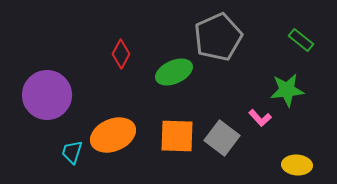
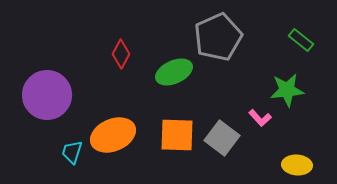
orange square: moved 1 px up
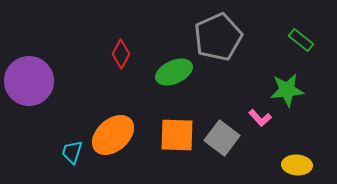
purple circle: moved 18 px left, 14 px up
orange ellipse: rotated 18 degrees counterclockwise
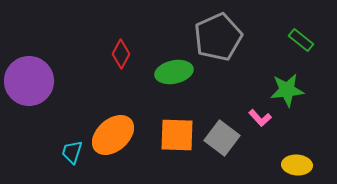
green ellipse: rotated 12 degrees clockwise
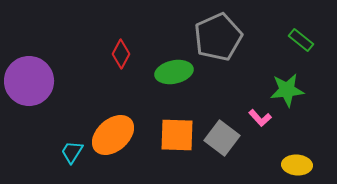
cyan trapezoid: rotated 15 degrees clockwise
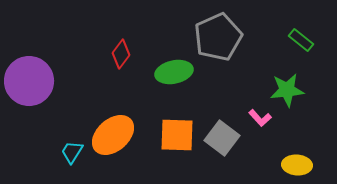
red diamond: rotated 8 degrees clockwise
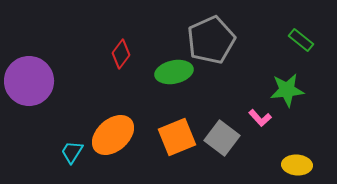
gray pentagon: moved 7 px left, 3 px down
orange square: moved 2 px down; rotated 24 degrees counterclockwise
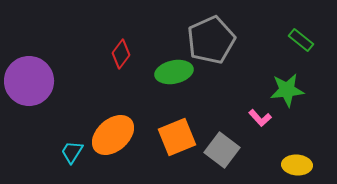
gray square: moved 12 px down
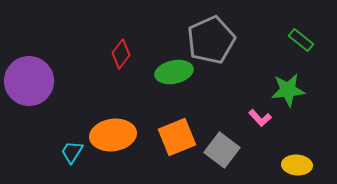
green star: moved 1 px right
orange ellipse: rotated 33 degrees clockwise
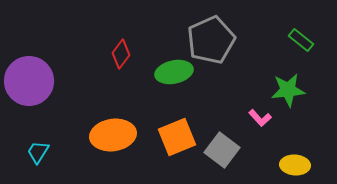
cyan trapezoid: moved 34 px left
yellow ellipse: moved 2 px left
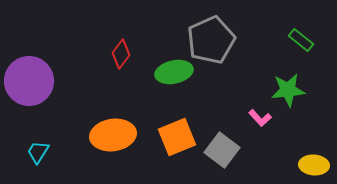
yellow ellipse: moved 19 px right
